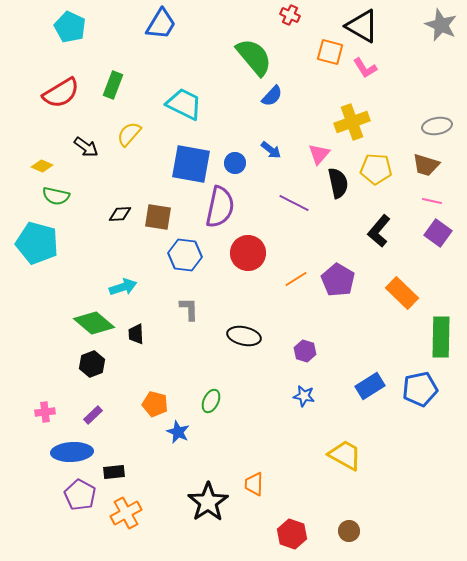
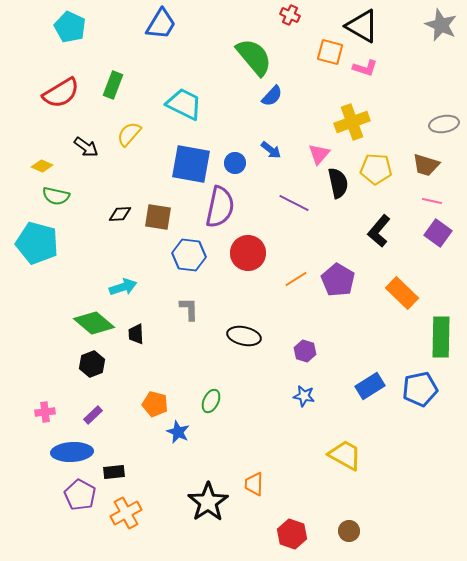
pink L-shape at (365, 68): rotated 40 degrees counterclockwise
gray ellipse at (437, 126): moved 7 px right, 2 px up
blue hexagon at (185, 255): moved 4 px right
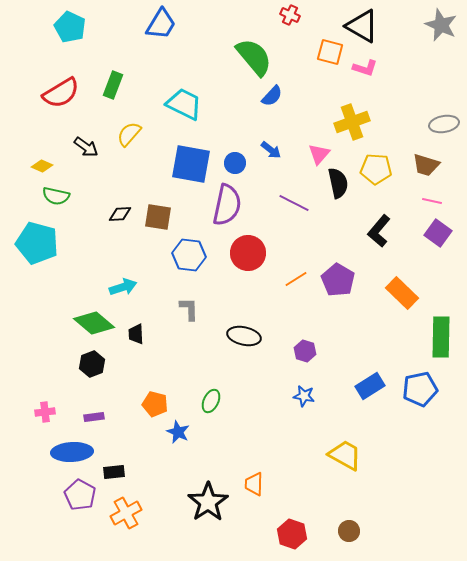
purple semicircle at (220, 207): moved 7 px right, 2 px up
purple rectangle at (93, 415): moved 1 px right, 2 px down; rotated 36 degrees clockwise
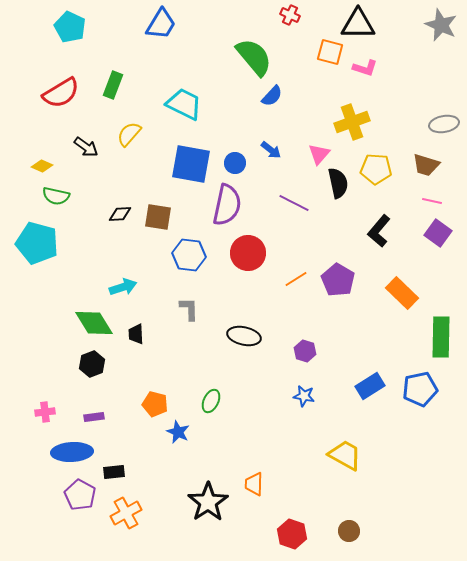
black triangle at (362, 26): moved 4 px left, 2 px up; rotated 30 degrees counterclockwise
green diamond at (94, 323): rotated 18 degrees clockwise
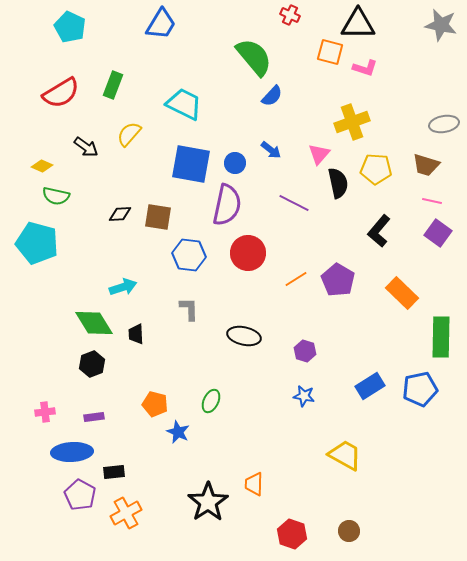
gray star at (441, 25): rotated 12 degrees counterclockwise
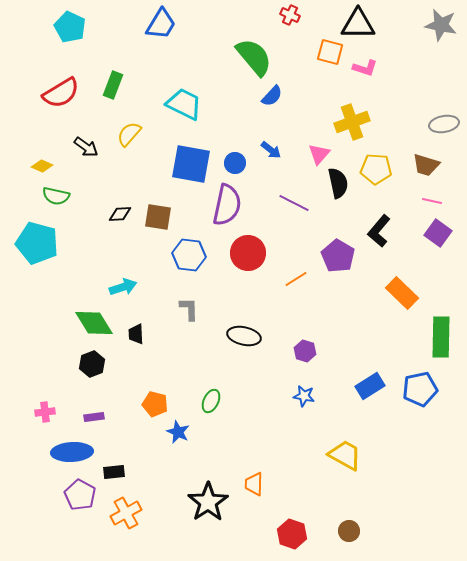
purple pentagon at (338, 280): moved 24 px up
